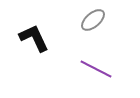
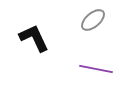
purple line: rotated 16 degrees counterclockwise
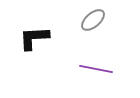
black L-shape: rotated 68 degrees counterclockwise
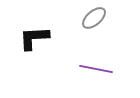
gray ellipse: moved 1 px right, 2 px up
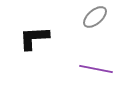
gray ellipse: moved 1 px right, 1 px up
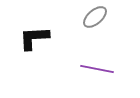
purple line: moved 1 px right
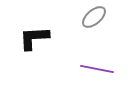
gray ellipse: moved 1 px left
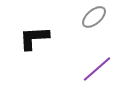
purple line: rotated 52 degrees counterclockwise
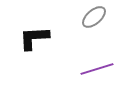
purple line: rotated 24 degrees clockwise
